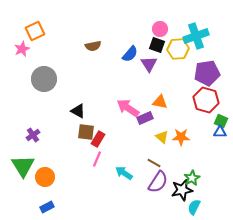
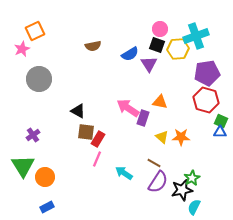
blue semicircle: rotated 18 degrees clockwise
gray circle: moved 5 px left
purple rectangle: moved 2 px left; rotated 49 degrees counterclockwise
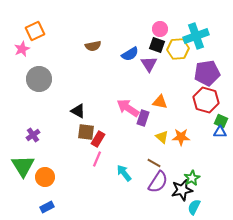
cyan arrow: rotated 18 degrees clockwise
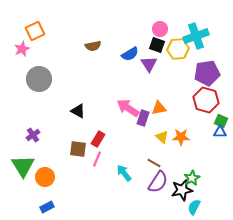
orange triangle: moved 1 px left, 6 px down; rotated 21 degrees counterclockwise
brown square: moved 8 px left, 17 px down
